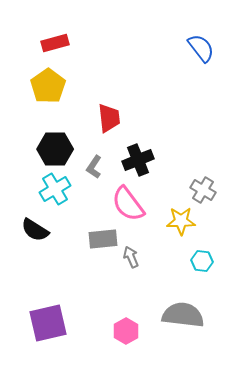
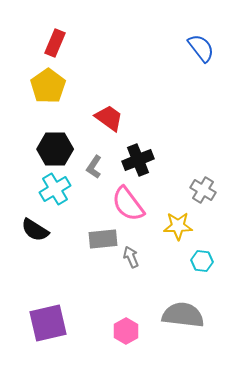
red rectangle: rotated 52 degrees counterclockwise
red trapezoid: rotated 48 degrees counterclockwise
yellow star: moved 3 px left, 5 px down
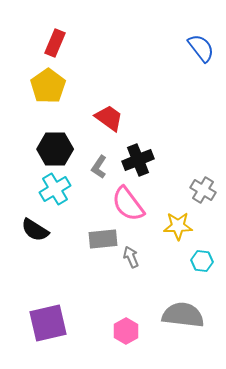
gray L-shape: moved 5 px right
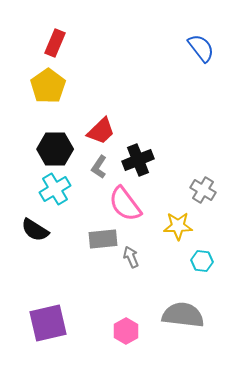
red trapezoid: moved 8 px left, 13 px down; rotated 100 degrees clockwise
pink semicircle: moved 3 px left
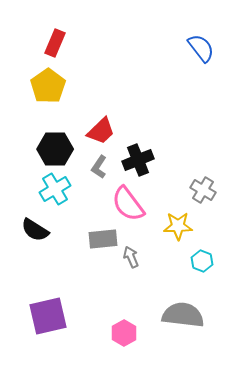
pink semicircle: moved 3 px right
cyan hexagon: rotated 15 degrees clockwise
purple square: moved 7 px up
pink hexagon: moved 2 px left, 2 px down
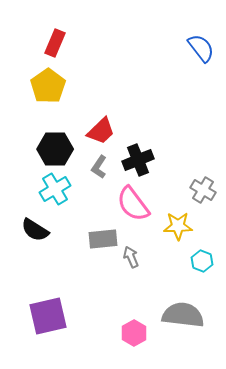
pink semicircle: moved 5 px right
pink hexagon: moved 10 px right
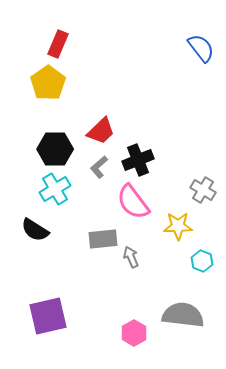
red rectangle: moved 3 px right, 1 px down
yellow pentagon: moved 3 px up
gray L-shape: rotated 15 degrees clockwise
pink semicircle: moved 2 px up
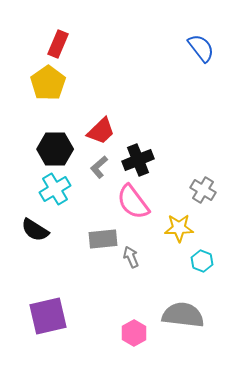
yellow star: moved 1 px right, 2 px down
